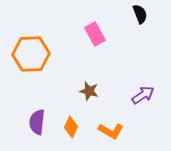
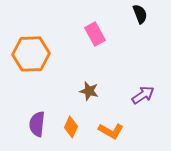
purple semicircle: moved 2 px down
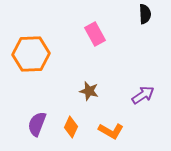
black semicircle: moved 5 px right; rotated 18 degrees clockwise
purple semicircle: rotated 15 degrees clockwise
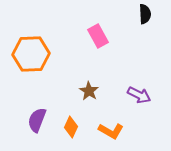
pink rectangle: moved 3 px right, 2 px down
brown star: rotated 18 degrees clockwise
purple arrow: moved 4 px left; rotated 60 degrees clockwise
purple semicircle: moved 4 px up
